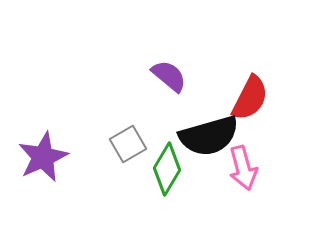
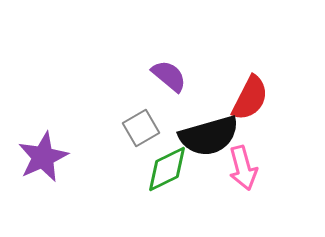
gray square: moved 13 px right, 16 px up
green diamond: rotated 33 degrees clockwise
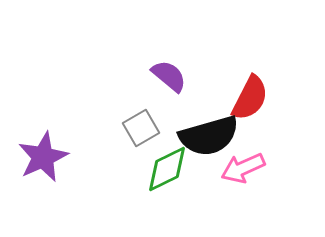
pink arrow: rotated 81 degrees clockwise
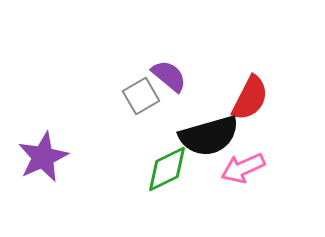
gray square: moved 32 px up
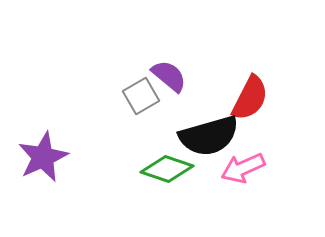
green diamond: rotated 45 degrees clockwise
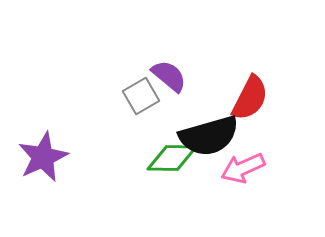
green diamond: moved 5 px right, 11 px up; rotated 18 degrees counterclockwise
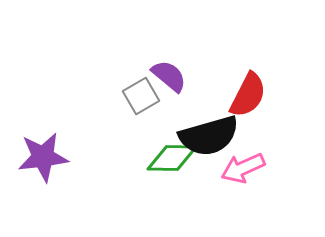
red semicircle: moved 2 px left, 3 px up
purple star: rotated 18 degrees clockwise
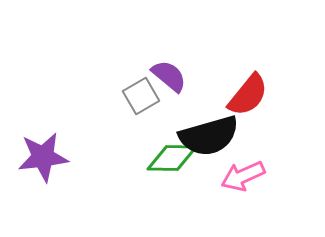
red semicircle: rotated 12 degrees clockwise
pink arrow: moved 8 px down
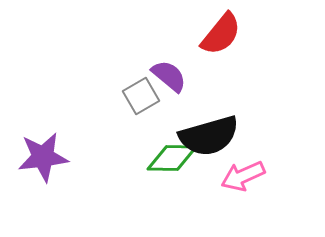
red semicircle: moved 27 px left, 61 px up
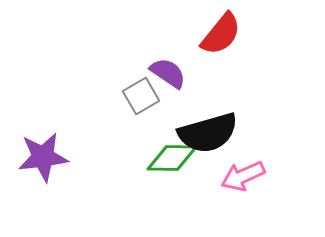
purple semicircle: moved 1 px left, 3 px up; rotated 6 degrees counterclockwise
black semicircle: moved 1 px left, 3 px up
